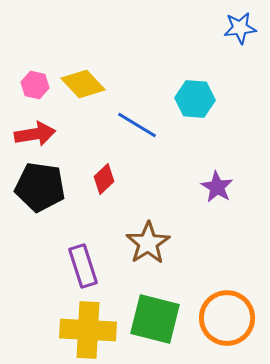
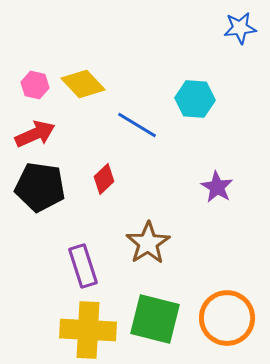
red arrow: rotated 15 degrees counterclockwise
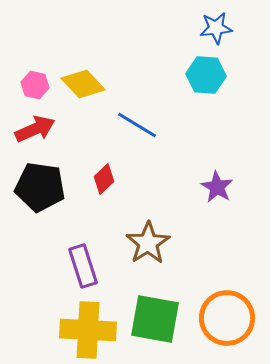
blue star: moved 24 px left
cyan hexagon: moved 11 px right, 24 px up
red arrow: moved 5 px up
green square: rotated 4 degrees counterclockwise
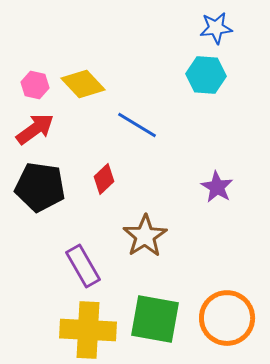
red arrow: rotated 12 degrees counterclockwise
brown star: moved 3 px left, 7 px up
purple rectangle: rotated 12 degrees counterclockwise
